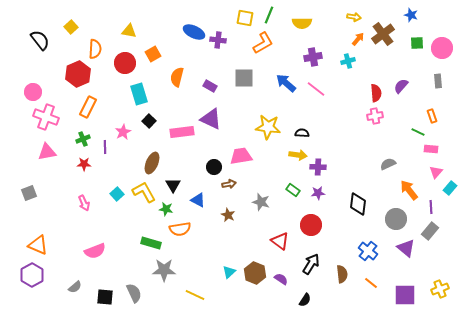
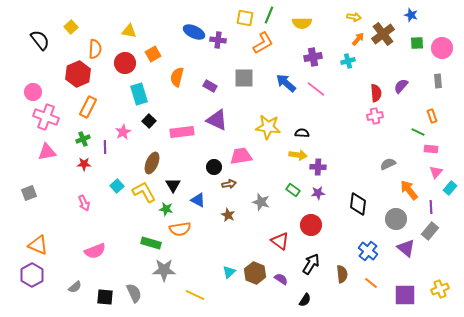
purple triangle at (211, 119): moved 6 px right, 1 px down
cyan square at (117, 194): moved 8 px up
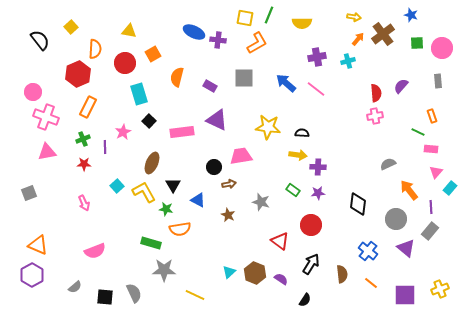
orange L-shape at (263, 43): moved 6 px left
purple cross at (313, 57): moved 4 px right
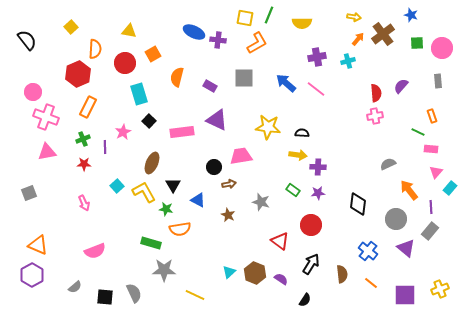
black semicircle at (40, 40): moved 13 px left
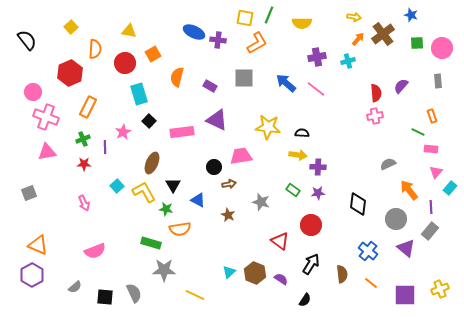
red hexagon at (78, 74): moved 8 px left, 1 px up
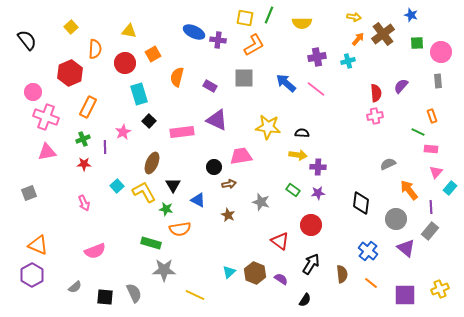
orange L-shape at (257, 43): moved 3 px left, 2 px down
pink circle at (442, 48): moved 1 px left, 4 px down
black diamond at (358, 204): moved 3 px right, 1 px up
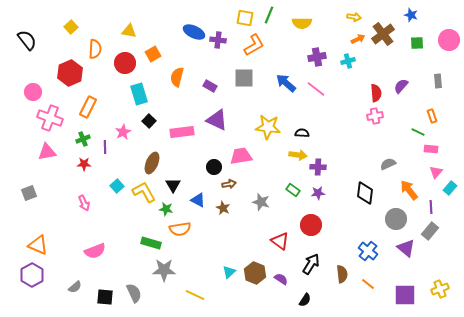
orange arrow at (358, 39): rotated 24 degrees clockwise
pink circle at (441, 52): moved 8 px right, 12 px up
pink cross at (46, 117): moved 4 px right, 1 px down
black diamond at (361, 203): moved 4 px right, 10 px up
brown star at (228, 215): moved 5 px left, 7 px up
orange line at (371, 283): moved 3 px left, 1 px down
